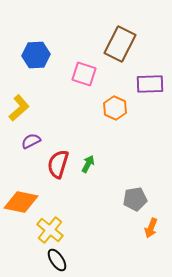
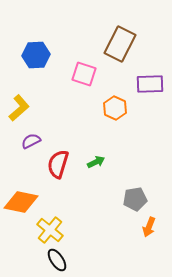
green arrow: moved 8 px right, 2 px up; rotated 36 degrees clockwise
orange arrow: moved 2 px left, 1 px up
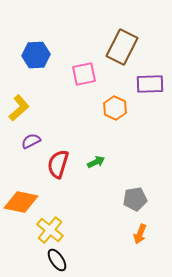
brown rectangle: moved 2 px right, 3 px down
pink square: rotated 30 degrees counterclockwise
orange arrow: moved 9 px left, 7 px down
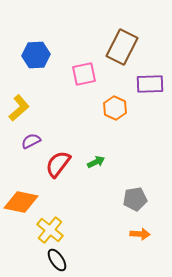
red semicircle: rotated 20 degrees clockwise
orange arrow: rotated 108 degrees counterclockwise
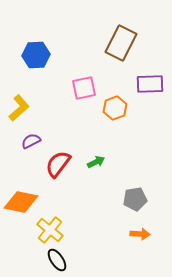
brown rectangle: moved 1 px left, 4 px up
pink square: moved 14 px down
orange hexagon: rotated 15 degrees clockwise
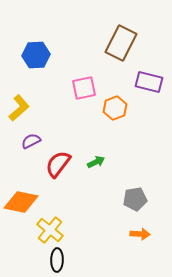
purple rectangle: moved 1 px left, 2 px up; rotated 16 degrees clockwise
black ellipse: rotated 35 degrees clockwise
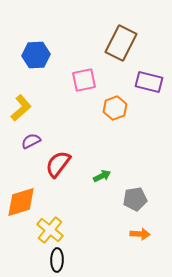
pink square: moved 8 px up
yellow L-shape: moved 2 px right
green arrow: moved 6 px right, 14 px down
orange diamond: rotated 28 degrees counterclockwise
